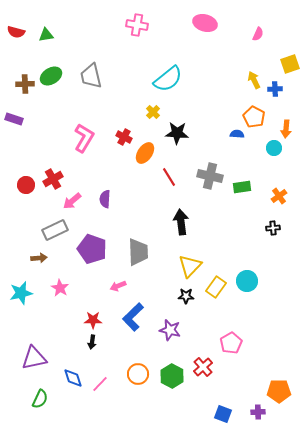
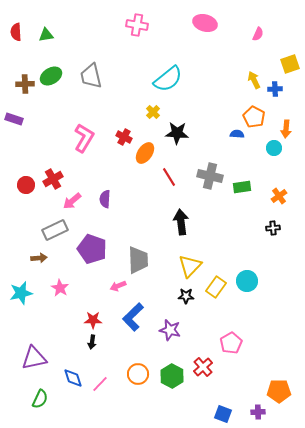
red semicircle at (16, 32): rotated 72 degrees clockwise
gray trapezoid at (138, 252): moved 8 px down
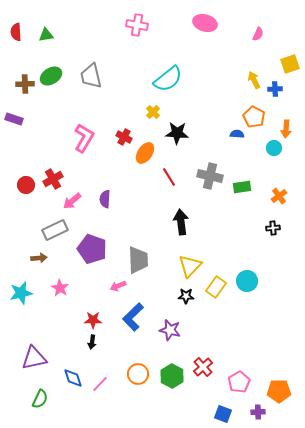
pink pentagon at (231, 343): moved 8 px right, 39 px down
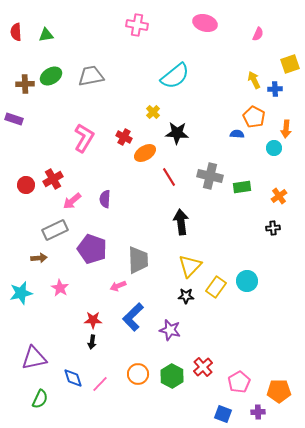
gray trapezoid at (91, 76): rotated 92 degrees clockwise
cyan semicircle at (168, 79): moved 7 px right, 3 px up
orange ellipse at (145, 153): rotated 25 degrees clockwise
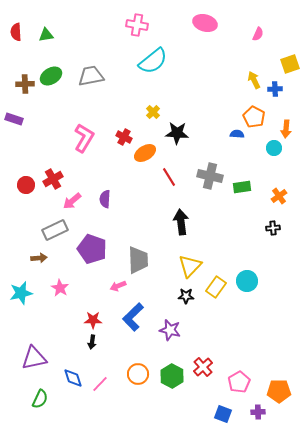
cyan semicircle at (175, 76): moved 22 px left, 15 px up
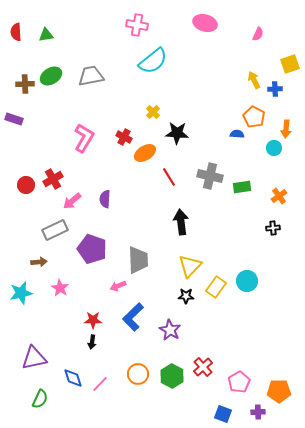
brown arrow at (39, 258): moved 4 px down
purple star at (170, 330): rotated 15 degrees clockwise
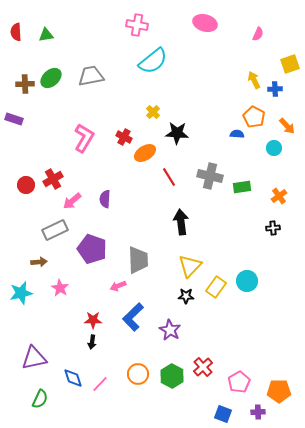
green ellipse at (51, 76): moved 2 px down; rotated 10 degrees counterclockwise
orange arrow at (286, 129): moved 1 px right, 3 px up; rotated 48 degrees counterclockwise
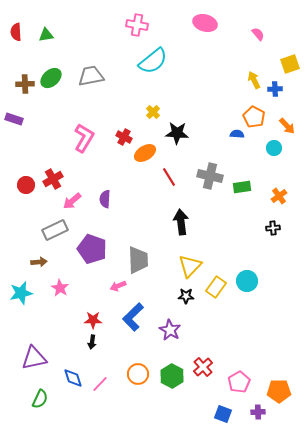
pink semicircle at (258, 34): rotated 64 degrees counterclockwise
